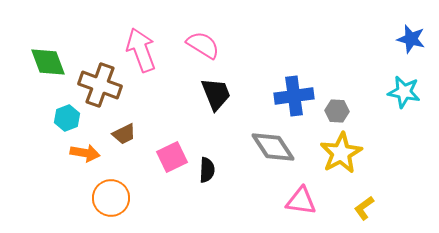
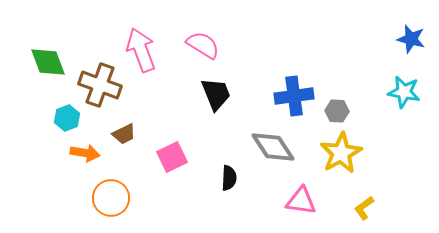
black semicircle: moved 22 px right, 8 px down
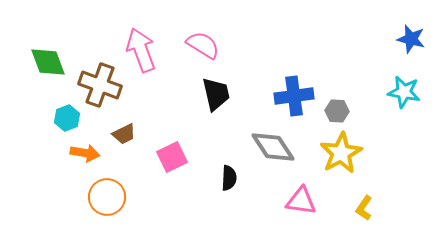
black trapezoid: rotated 9 degrees clockwise
orange circle: moved 4 px left, 1 px up
yellow L-shape: rotated 20 degrees counterclockwise
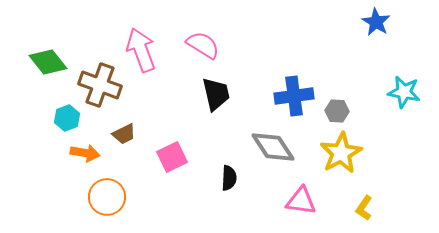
blue star: moved 35 px left, 17 px up; rotated 16 degrees clockwise
green diamond: rotated 18 degrees counterclockwise
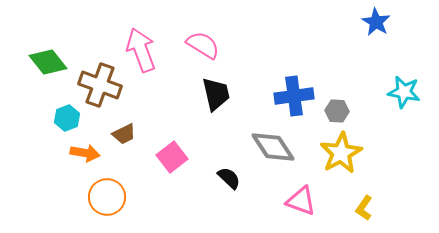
pink square: rotated 12 degrees counterclockwise
black semicircle: rotated 50 degrees counterclockwise
pink triangle: rotated 12 degrees clockwise
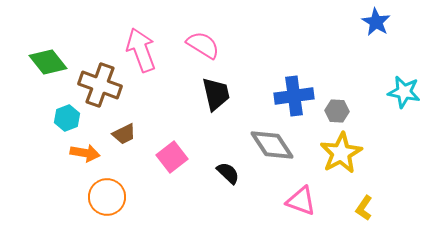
gray diamond: moved 1 px left, 2 px up
black semicircle: moved 1 px left, 5 px up
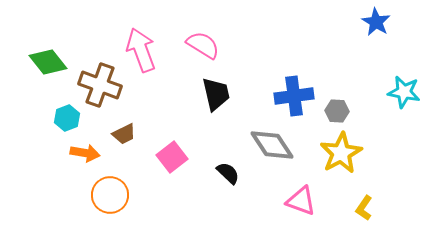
orange circle: moved 3 px right, 2 px up
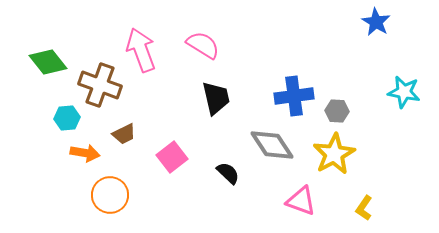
black trapezoid: moved 4 px down
cyan hexagon: rotated 15 degrees clockwise
yellow star: moved 7 px left, 1 px down
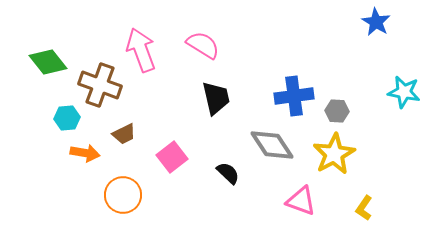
orange circle: moved 13 px right
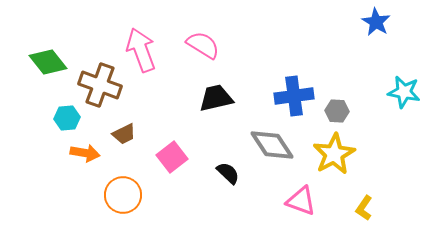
black trapezoid: rotated 90 degrees counterclockwise
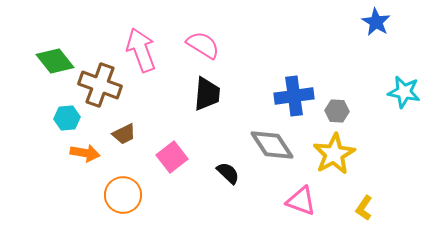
green diamond: moved 7 px right, 1 px up
black trapezoid: moved 9 px left, 4 px up; rotated 108 degrees clockwise
